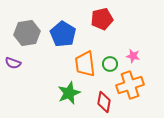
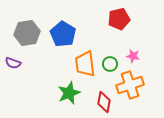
red pentagon: moved 17 px right
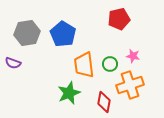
orange trapezoid: moved 1 px left, 1 px down
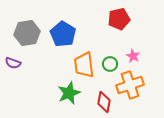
pink star: rotated 16 degrees clockwise
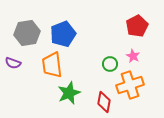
red pentagon: moved 18 px right, 7 px down; rotated 15 degrees counterclockwise
blue pentagon: rotated 20 degrees clockwise
orange trapezoid: moved 32 px left
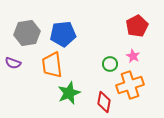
blue pentagon: rotated 15 degrees clockwise
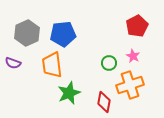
gray hexagon: rotated 15 degrees counterclockwise
green circle: moved 1 px left, 1 px up
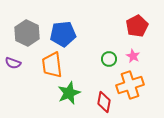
gray hexagon: rotated 10 degrees counterclockwise
green circle: moved 4 px up
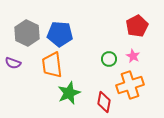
blue pentagon: moved 3 px left; rotated 10 degrees clockwise
